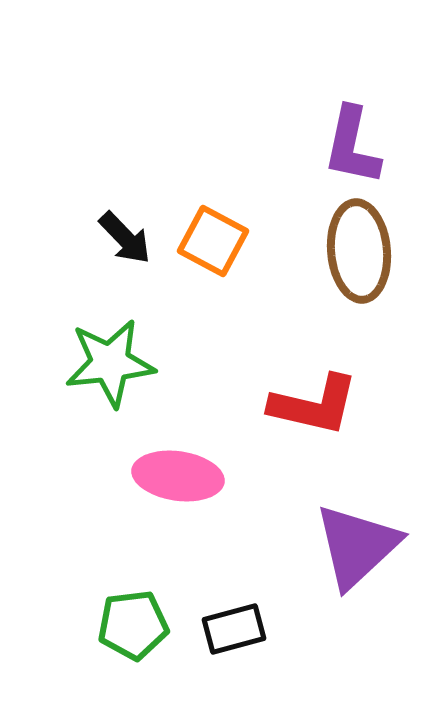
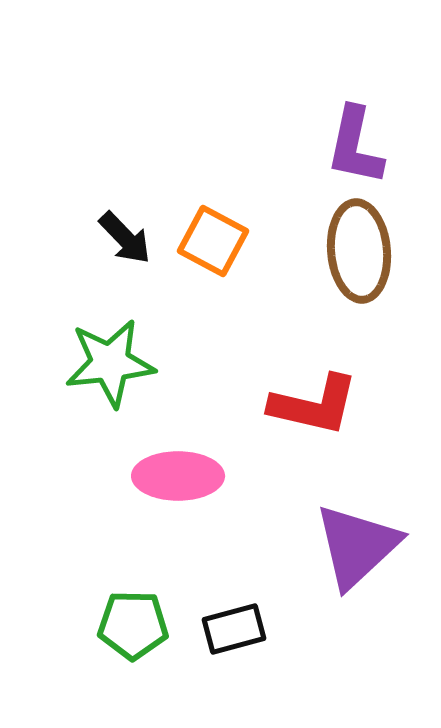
purple L-shape: moved 3 px right
pink ellipse: rotated 8 degrees counterclockwise
green pentagon: rotated 8 degrees clockwise
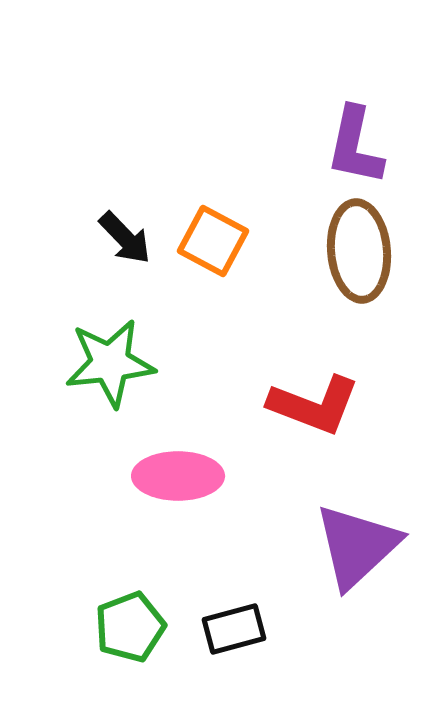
red L-shape: rotated 8 degrees clockwise
green pentagon: moved 3 px left, 2 px down; rotated 22 degrees counterclockwise
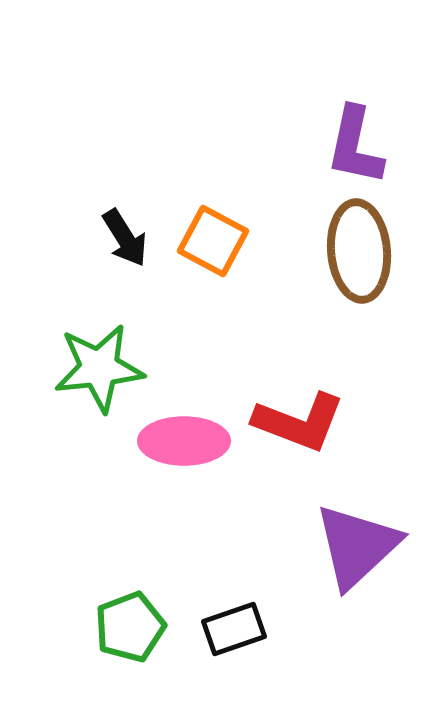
black arrow: rotated 12 degrees clockwise
green star: moved 11 px left, 5 px down
red L-shape: moved 15 px left, 17 px down
pink ellipse: moved 6 px right, 35 px up
black rectangle: rotated 4 degrees counterclockwise
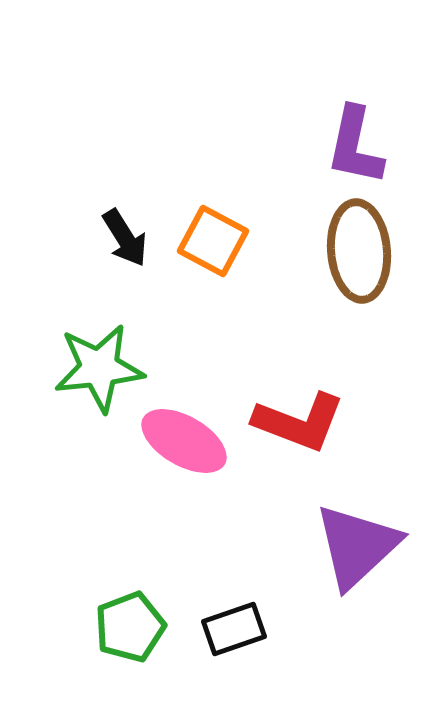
pink ellipse: rotated 30 degrees clockwise
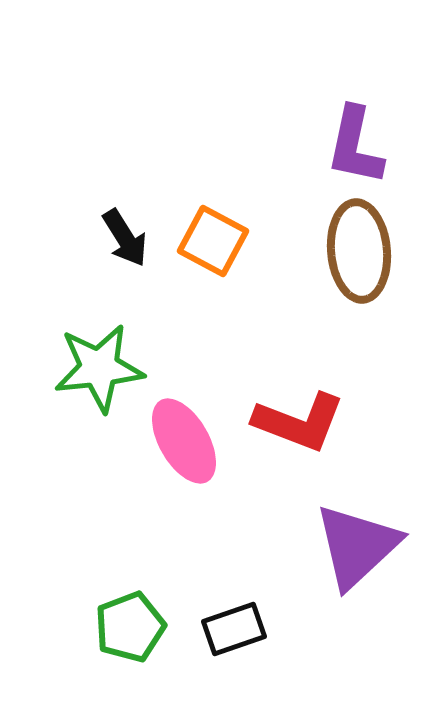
pink ellipse: rotated 30 degrees clockwise
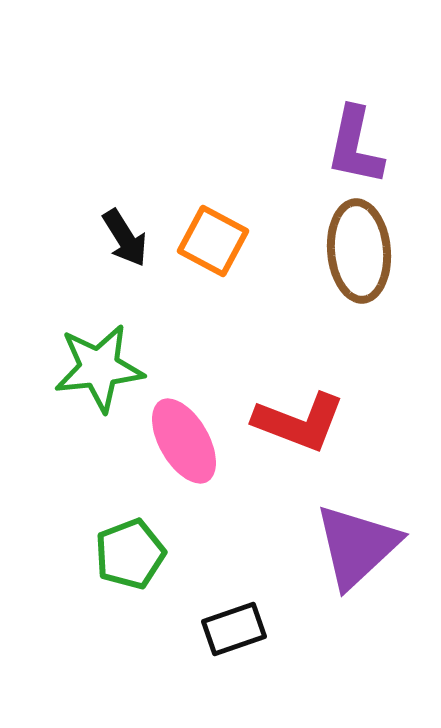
green pentagon: moved 73 px up
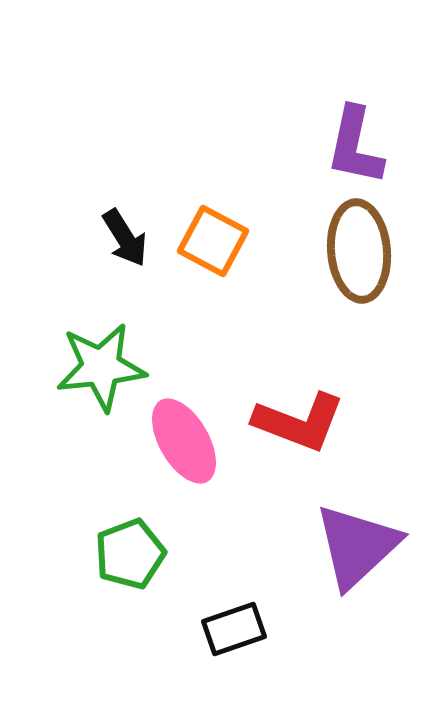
green star: moved 2 px right, 1 px up
